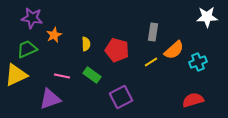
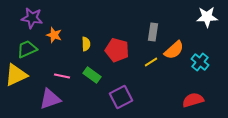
orange star: rotated 28 degrees counterclockwise
cyan cross: moved 2 px right; rotated 30 degrees counterclockwise
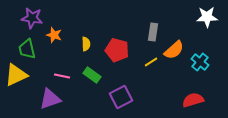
green trapezoid: rotated 80 degrees counterclockwise
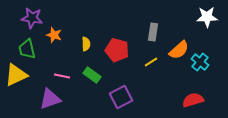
orange semicircle: moved 5 px right
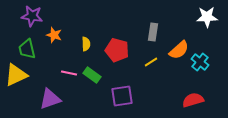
purple star: moved 2 px up
pink line: moved 7 px right, 3 px up
purple square: moved 1 px right, 1 px up; rotated 20 degrees clockwise
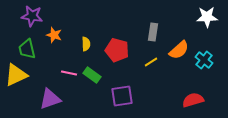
cyan cross: moved 4 px right, 2 px up
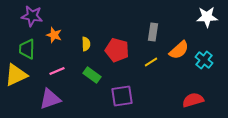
green trapezoid: rotated 15 degrees clockwise
pink line: moved 12 px left, 2 px up; rotated 35 degrees counterclockwise
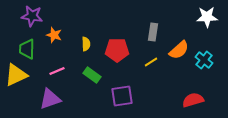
red pentagon: rotated 15 degrees counterclockwise
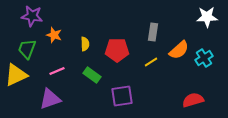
yellow semicircle: moved 1 px left
green trapezoid: rotated 20 degrees clockwise
cyan cross: moved 2 px up; rotated 18 degrees clockwise
